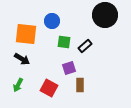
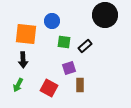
black arrow: moved 1 px right, 1 px down; rotated 56 degrees clockwise
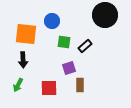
red square: rotated 30 degrees counterclockwise
